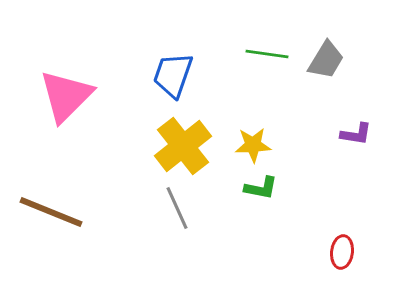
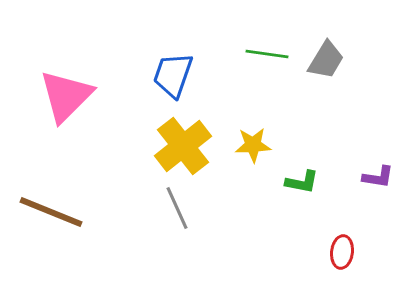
purple L-shape: moved 22 px right, 43 px down
green L-shape: moved 41 px right, 6 px up
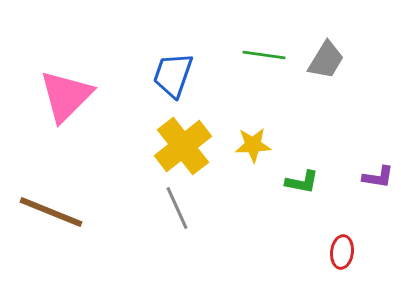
green line: moved 3 px left, 1 px down
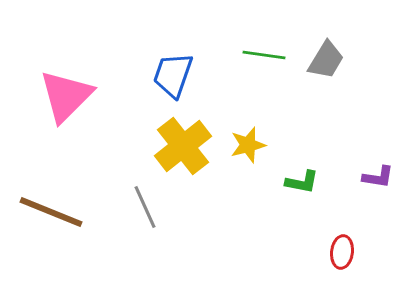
yellow star: moved 5 px left; rotated 12 degrees counterclockwise
gray line: moved 32 px left, 1 px up
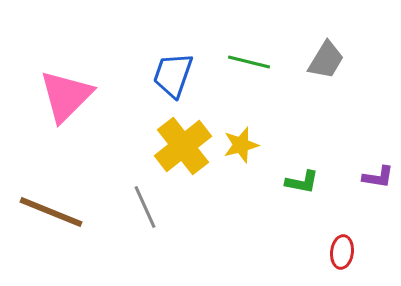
green line: moved 15 px left, 7 px down; rotated 6 degrees clockwise
yellow star: moved 7 px left
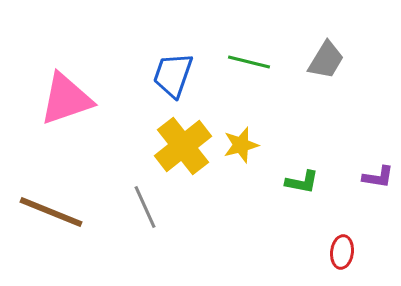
pink triangle: moved 3 px down; rotated 26 degrees clockwise
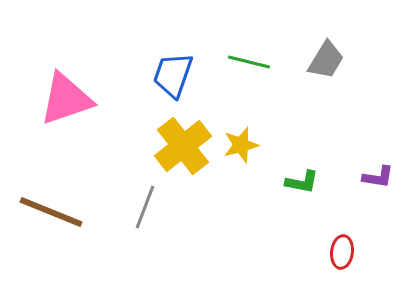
gray line: rotated 45 degrees clockwise
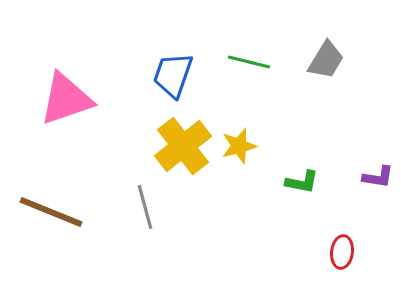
yellow star: moved 2 px left, 1 px down
gray line: rotated 36 degrees counterclockwise
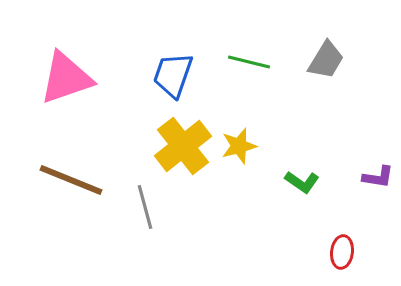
pink triangle: moved 21 px up
green L-shape: rotated 24 degrees clockwise
brown line: moved 20 px right, 32 px up
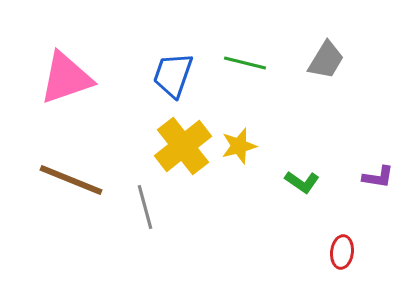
green line: moved 4 px left, 1 px down
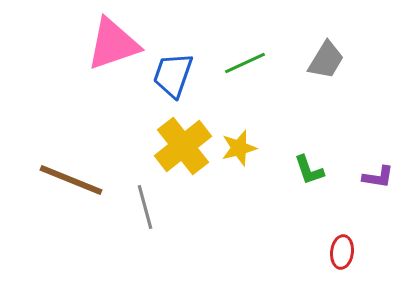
green line: rotated 39 degrees counterclockwise
pink triangle: moved 47 px right, 34 px up
yellow star: moved 2 px down
green L-shape: moved 7 px right, 12 px up; rotated 36 degrees clockwise
